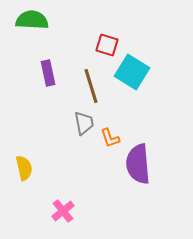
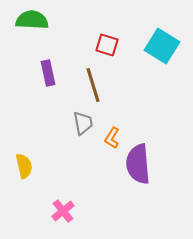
cyan square: moved 30 px right, 26 px up
brown line: moved 2 px right, 1 px up
gray trapezoid: moved 1 px left
orange L-shape: moved 2 px right; rotated 50 degrees clockwise
yellow semicircle: moved 2 px up
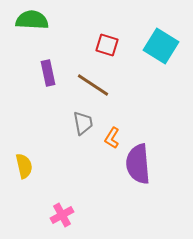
cyan square: moved 1 px left
brown line: rotated 40 degrees counterclockwise
pink cross: moved 1 px left, 4 px down; rotated 10 degrees clockwise
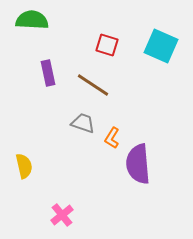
cyan square: rotated 8 degrees counterclockwise
gray trapezoid: rotated 60 degrees counterclockwise
pink cross: rotated 10 degrees counterclockwise
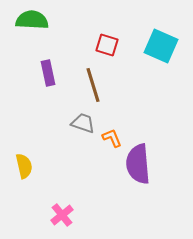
brown line: rotated 40 degrees clockwise
orange L-shape: rotated 125 degrees clockwise
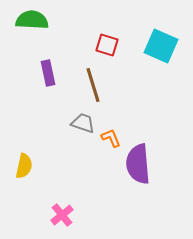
orange L-shape: moved 1 px left
yellow semicircle: rotated 25 degrees clockwise
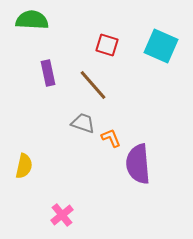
brown line: rotated 24 degrees counterclockwise
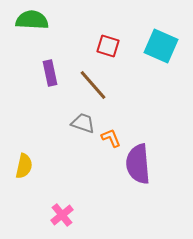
red square: moved 1 px right, 1 px down
purple rectangle: moved 2 px right
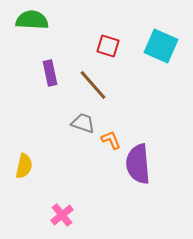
orange L-shape: moved 2 px down
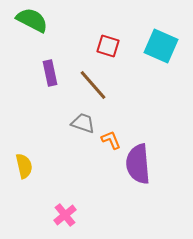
green semicircle: rotated 24 degrees clockwise
yellow semicircle: rotated 25 degrees counterclockwise
pink cross: moved 3 px right
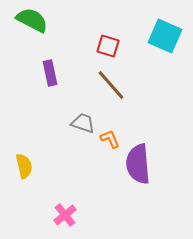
cyan square: moved 4 px right, 10 px up
brown line: moved 18 px right
orange L-shape: moved 1 px left, 1 px up
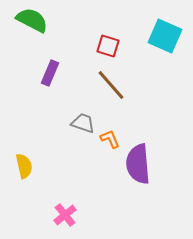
purple rectangle: rotated 35 degrees clockwise
